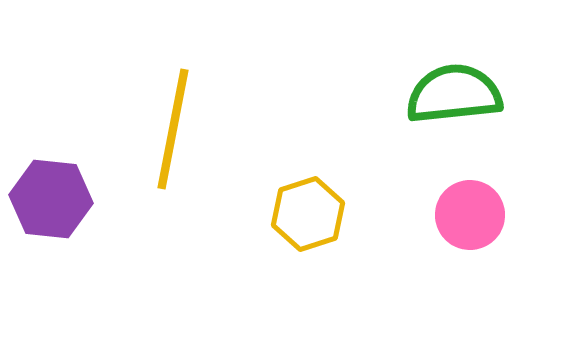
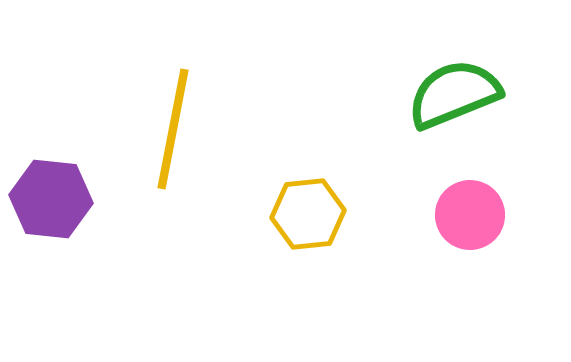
green semicircle: rotated 16 degrees counterclockwise
yellow hexagon: rotated 12 degrees clockwise
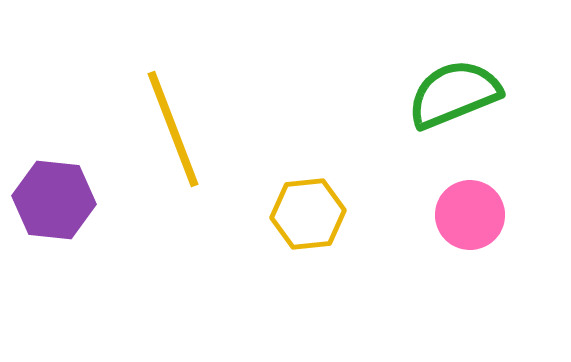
yellow line: rotated 32 degrees counterclockwise
purple hexagon: moved 3 px right, 1 px down
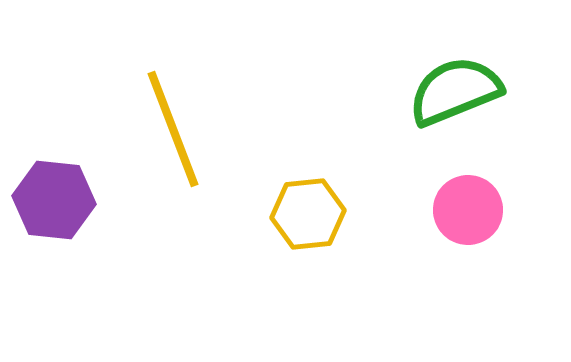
green semicircle: moved 1 px right, 3 px up
pink circle: moved 2 px left, 5 px up
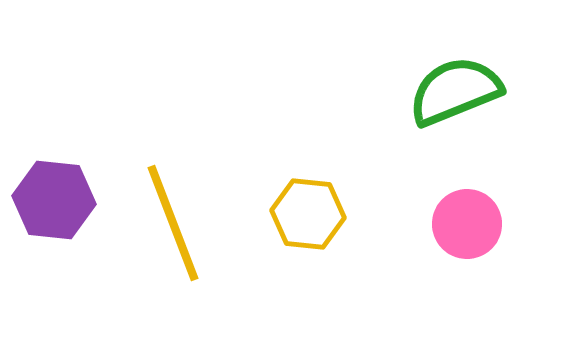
yellow line: moved 94 px down
pink circle: moved 1 px left, 14 px down
yellow hexagon: rotated 12 degrees clockwise
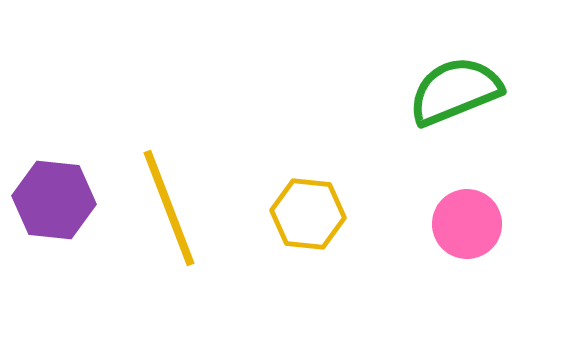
yellow line: moved 4 px left, 15 px up
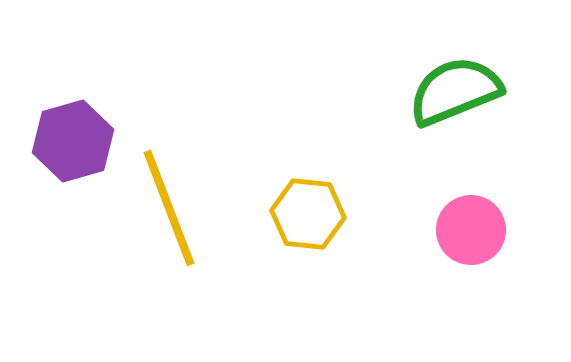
purple hexagon: moved 19 px right, 59 px up; rotated 22 degrees counterclockwise
pink circle: moved 4 px right, 6 px down
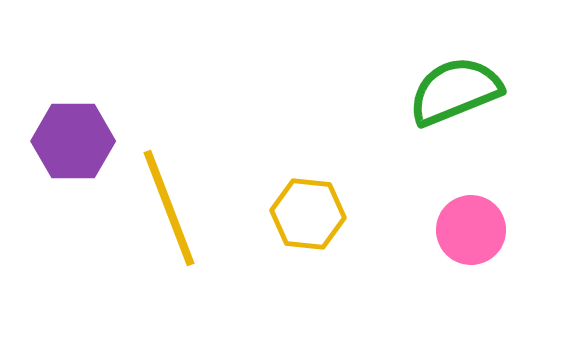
purple hexagon: rotated 16 degrees clockwise
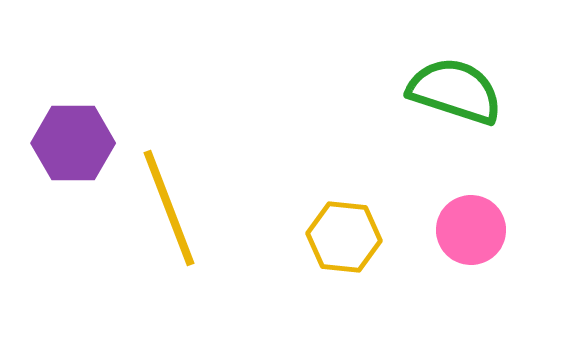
green semicircle: rotated 40 degrees clockwise
purple hexagon: moved 2 px down
yellow hexagon: moved 36 px right, 23 px down
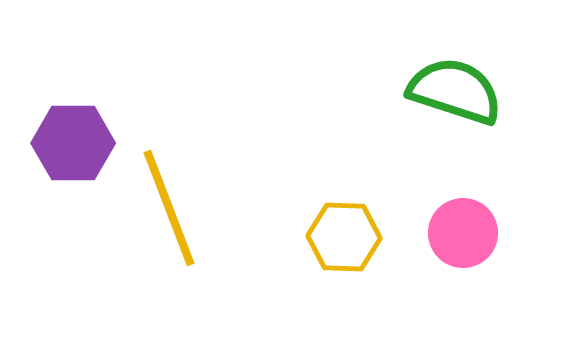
pink circle: moved 8 px left, 3 px down
yellow hexagon: rotated 4 degrees counterclockwise
